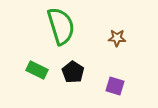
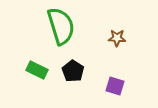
black pentagon: moved 1 px up
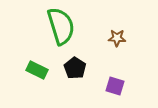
black pentagon: moved 2 px right, 3 px up
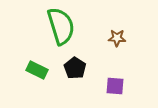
purple square: rotated 12 degrees counterclockwise
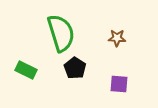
green semicircle: moved 7 px down
green rectangle: moved 11 px left
purple square: moved 4 px right, 2 px up
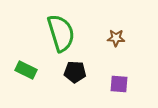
brown star: moved 1 px left
black pentagon: moved 4 px down; rotated 30 degrees counterclockwise
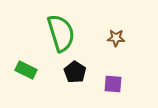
black pentagon: rotated 30 degrees clockwise
purple square: moved 6 px left
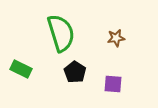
brown star: rotated 12 degrees counterclockwise
green rectangle: moved 5 px left, 1 px up
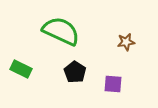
green semicircle: moved 2 px up; rotated 48 degrees counterclockwise
brown star: moved 10 px right, 4 px down
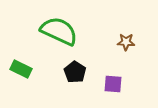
green semicircle: moved 2 px left
brown star: rotated 12 degrees clockwise
